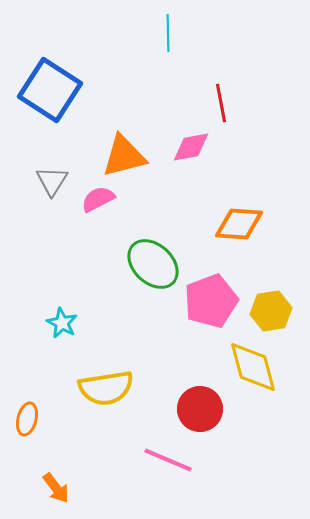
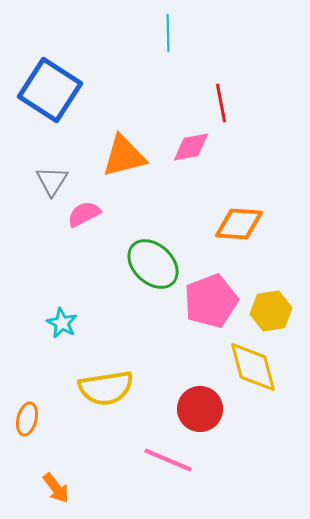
pink semicircle: moved 14 px left, 15 px down
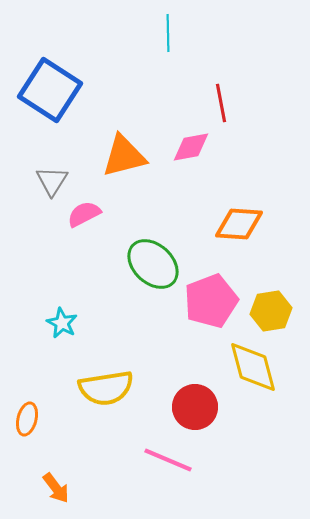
red circle: moved 5 px left, 2 px up
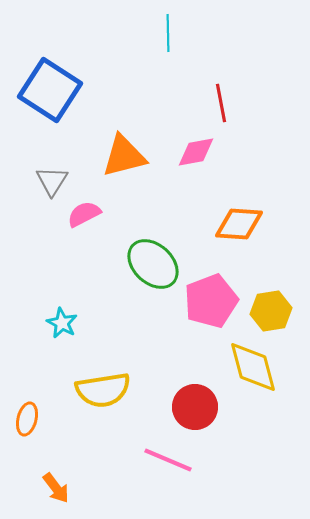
pink diamond: moved 5 px right, 5 px down
yellow semicircle: moved 3 px left, 2 px down
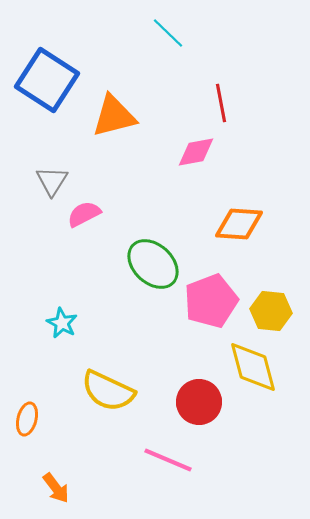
cyan line: rotated 45 degrees counterclockwise
blue square: moved 3 px left, 10 px up
orange triangle: moved 10 px left, 40 px up
yellow hexagon: rotated 15 degrees clockwise
yellow semicircle: moved 5 px right, 1 px down; rotated 34 degrees clockwise
red circle: moved 4 px right, 5 px up
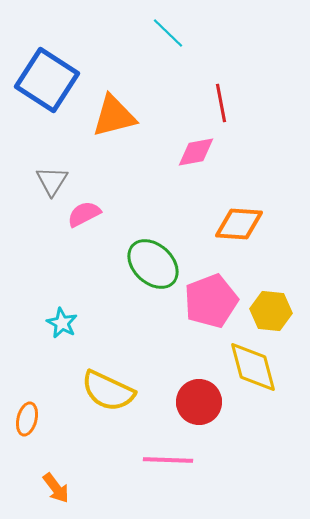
pink line: rotated 21 degrees counterclockwise
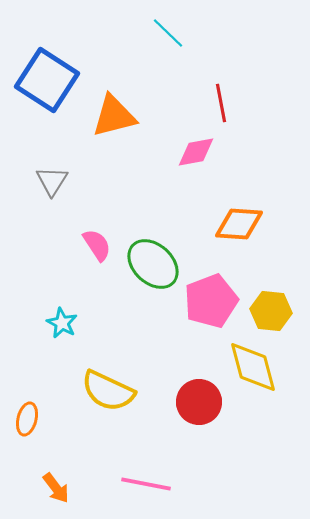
pink semicircle: moved 13 px right, 31 px down; rotated 84 degrees clockwise
pink line: moved 22 px left, 24 px down; rotated 9 degrees clockwise
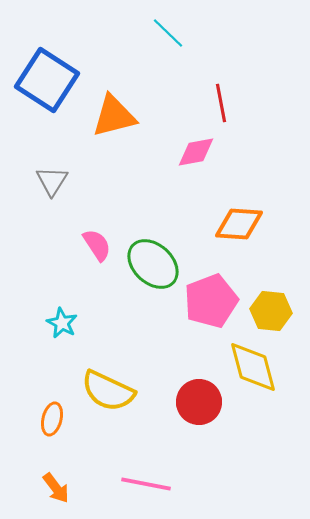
orange ellipse: moved 25 px right
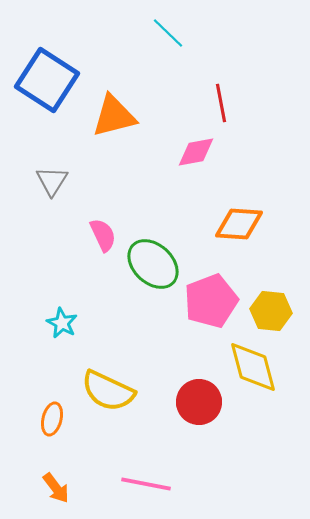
pink semicircle: moved 6 px right, 10 px up; rotated 8 degrees clockwise
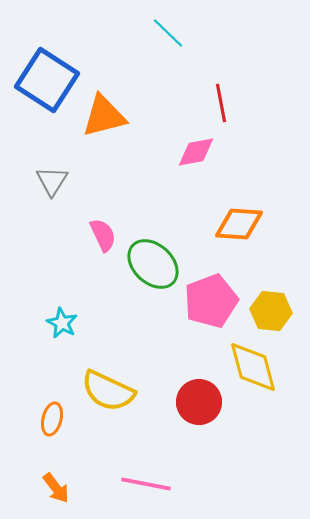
orange triangle: moved 10 px left
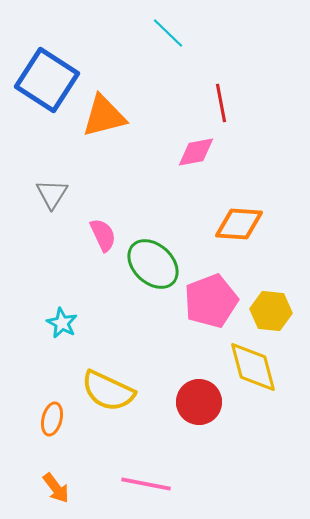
gray triangle: moved 13 px down
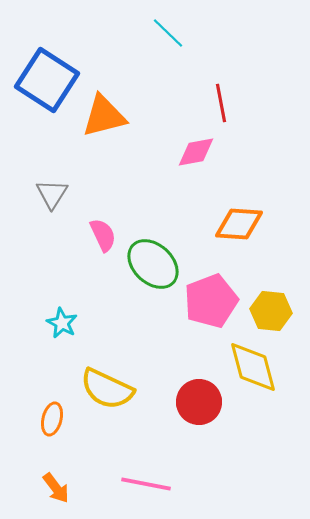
yellow semicircle: moved 1 px left, 2 px up
